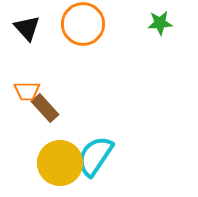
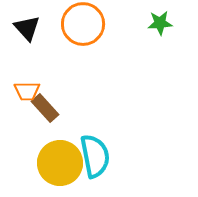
cyan semicircle: rotated 135 degrees clockwise
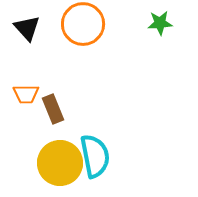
orange trapezoid: moved 1 px left, 3 px down
brown rectangle: moved 8 px right, 1 px down; rotated 20 degrees clockwise
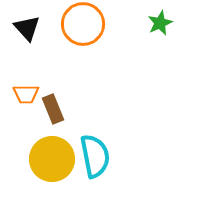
green star: rotated 20 degrees counterclockwise
yellow circle: moved 8 px left, 4 px up
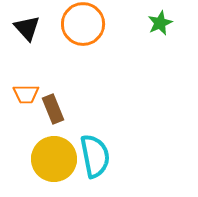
yellow circle: moved 2 px right
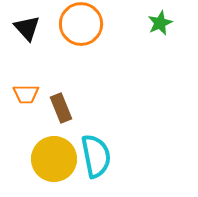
orange circle: moved 2 px left
brown rectangle: moved 8 px right, 1 px up
cyan semicircle: moved 1 px right
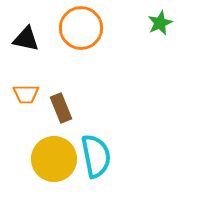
orange circle: moved 4 px down
black triangle: moved 1 px left, 11 px down; rotated 36 degrees counterclockwise
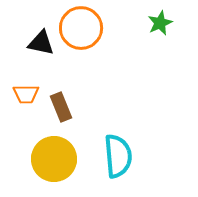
black triangle: moved 15 px right, 4 px down
brown rectangle: moved 1 px up
cyan semicircle: moved 22 px right; rotated 6 degrees clockwise
